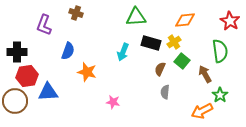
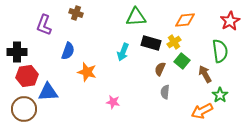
red star: rotated 12 degrees clockwise
brown circle: moved 9 px right, 8 px down
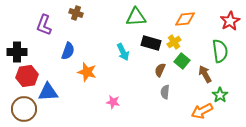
orange diamond: moved 1 px up
cyan arrow: rotated 48 degrees counterclockwise
brown semicircle: moved 1 px down
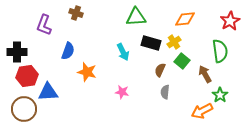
pink star: moved 9 px right, 10 px up
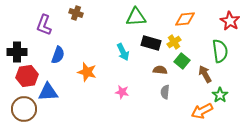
red star: rotated 12 degrees counterclockwise
blue semicircle: moved 10 px left, 4 px down
brown semicircle: rotated 72 degrees clockwise
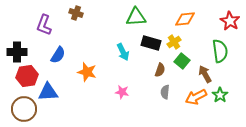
blue semicircle: rotated 12 degrees clockwise
brown semicircle: rotated 104 degrees clockwise
orange arrow: moved 6 px left, 14 px up
